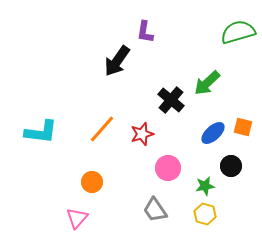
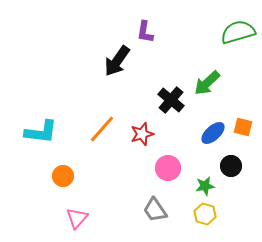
orange circle: moved 29 px left, 6 px up
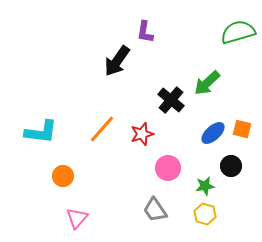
orange square: moved 1 px left, 2 px down
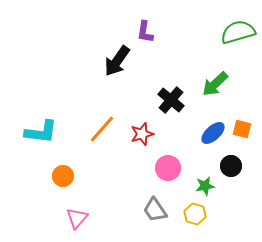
green arrow: moved 8 px right, 1 px down
yellow hexagon: moved 10 px left
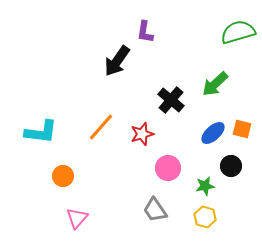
orange line: moved 1 px left, 2 px up
yellow hexagon: moved 10 px right, 3 px down
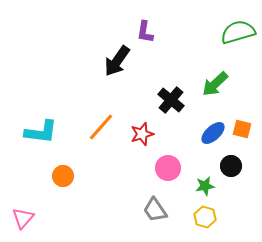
pink triangle: moved 54 px left
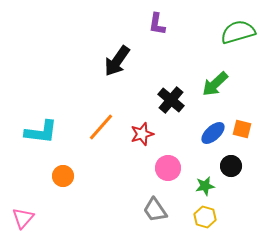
purple L-shape: moved 12 px right, 8 px up
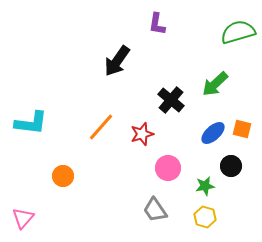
cyan L-shape: moved 10 px left, 9 px up
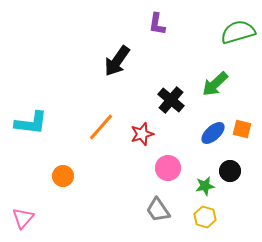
black circle: moved 1 px left, 5 px down
gray trapezoid: moved 3 px right
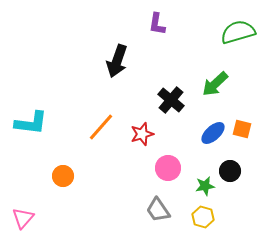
black arrow: rotated 16 degrees counterclockwise
yellow hexagon: moved 2 px left
